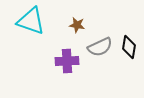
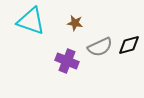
brown star: moved 2 px left, 2 px up
black diamond: moved 2 px up; rotated 65 degrees clockwise
purple cross: rotated 25 degrees clockwise
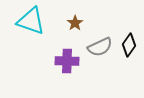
brown star: rotated 28 degrees clockwise
black diamond: rotated 40 degrees counterclockwise
purple cross: rotated 20 degrees counterclockwise
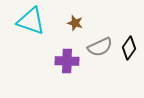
brown star: rotated 21 degrees counterclockwise
black diamond: moved 3 px down
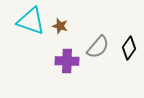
brown star: moved 15 px left, 3 px down
gray semicircle: moved 2 px left; rotated 25 degrees counterclockwise
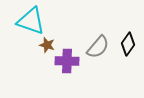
brown star: moved 13 px left, 19 px down
black diamond: moved 1 px left, 4 px up
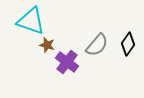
gray semicircle: moved 1 px left, 2 px up
purple cross: moved 1 px down; rotated 35 degrees clockwise
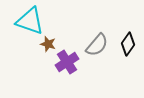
cyan triangle: moved 1 px left
brown star: moved 1 px right, 1 px up
purple cross: rotated 20 degrees clockwise
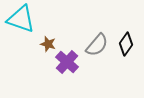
cyan triangle: moved 9 px left, 2 px up
black diamond: moved 2 px left
purple cross: rotated 15 degrees counterclockwise
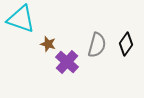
gray semicircle: rotated 25 degrees counterclockwise
